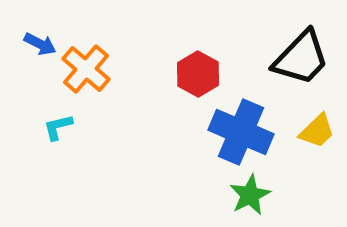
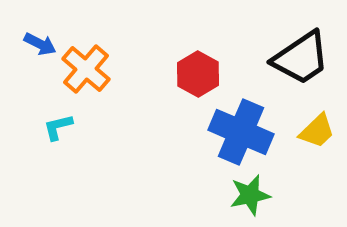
black trapezoid: rotated 12 degrees clockwise
green star: rotated 15 degrees clockwise
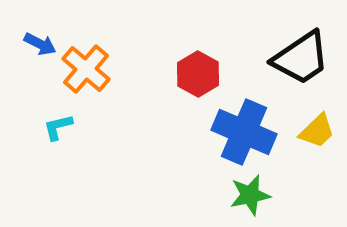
blue cross: moved 3 px right
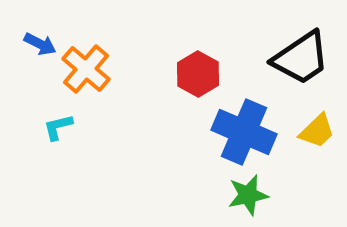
green star: moved 2 px left
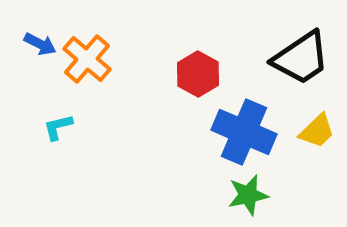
orange cross: moved 1 px right, 10 px up
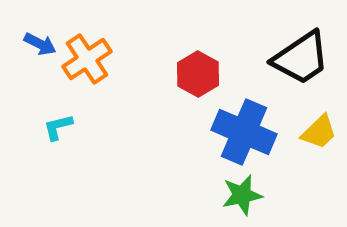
orange cross: rotated 15 degrees clockwise
yellow trapezoid: moved 2 px right, 1 px down
green star: moved 6 px left
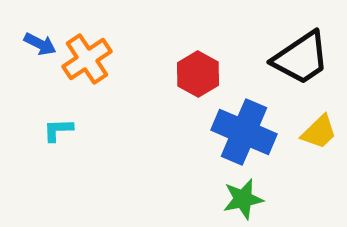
cyan L-shape: moved 3 px down; rotated 12 degrees clockwise
green star: moved 1 px right, 4 px down
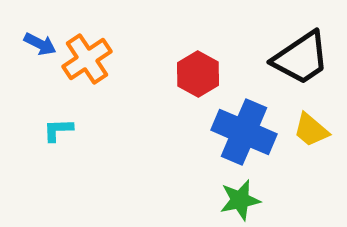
yellow trapezoid: moved 8 px left, 2 px up; rotated 84 degrees clockwise
green star: moved 3 px left, 1 px down
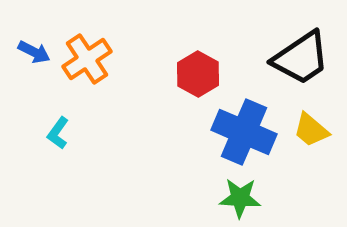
blue arrow: moved 6 px left, 8 px down
cyan L-shape: moved 3 px down; rotated 52 degrees counterclockwise
green star: moved 2 px up; rotated 15 degrees clockwise
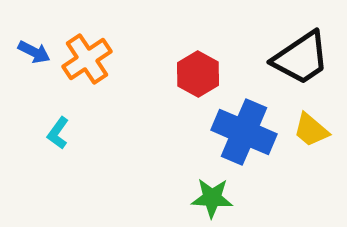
green star: moved 28 px left
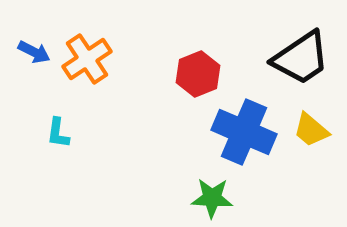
red hexagon: rotated 9 degrees clockwise
cyan L-shape: rotated 28 degrees counterclockwise
